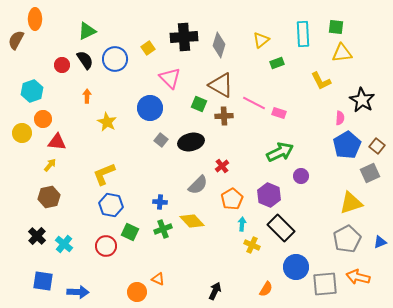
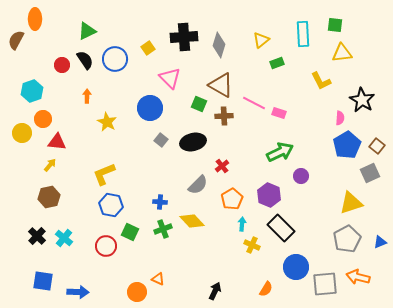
green square at (336, 27): moved 1 px left, 2 px up
black ellipse at (191, 142): moved 2 px right
cyan cross at (64, 244): moved 6 px up
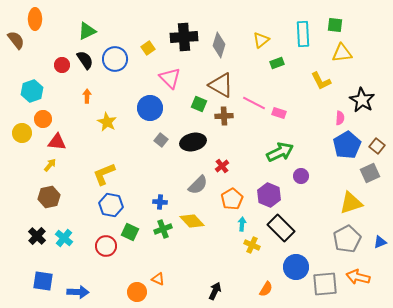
brown semicircle at (16, 40): rotated 114 degrees clockwise
